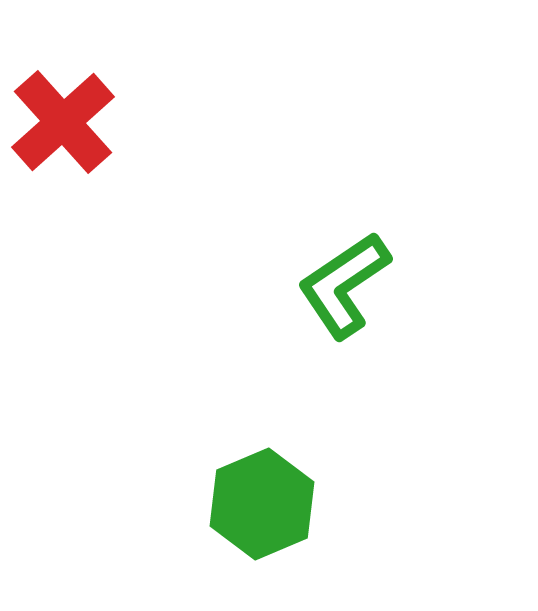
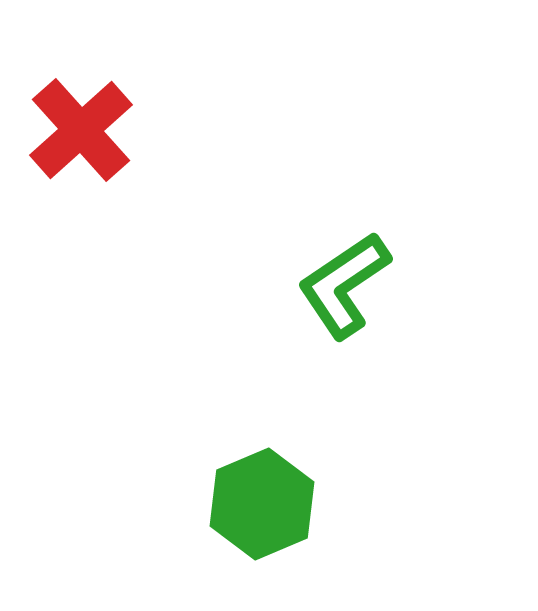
red cross: moved 18 px right, 8 px down
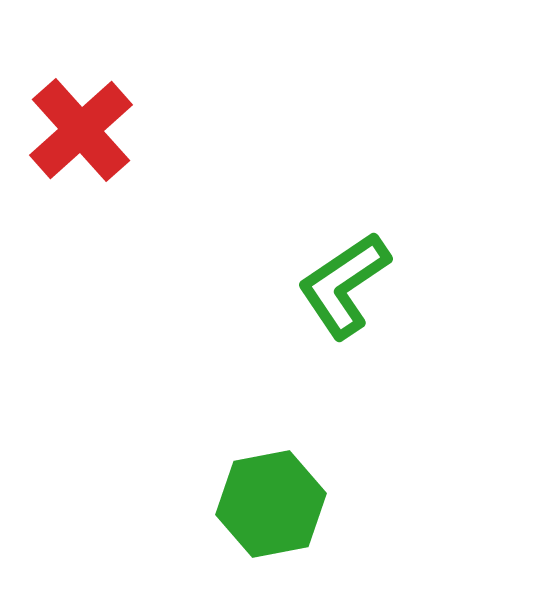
green hexagon: moved 9 px right; rotated 12 degrees clockwise
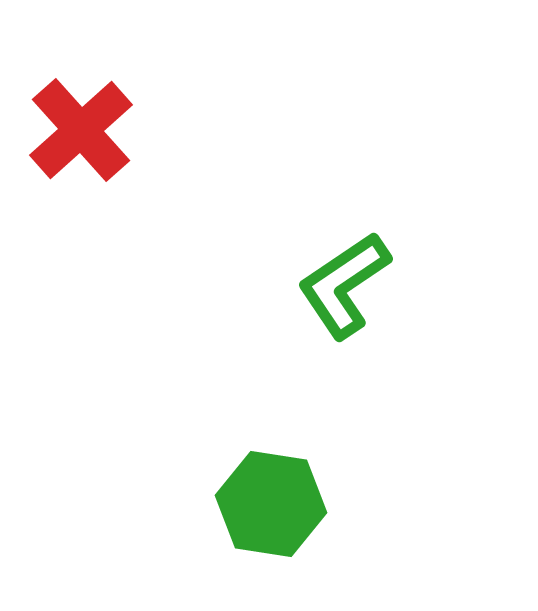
green hexagon: rotated 20 degrees clockwise
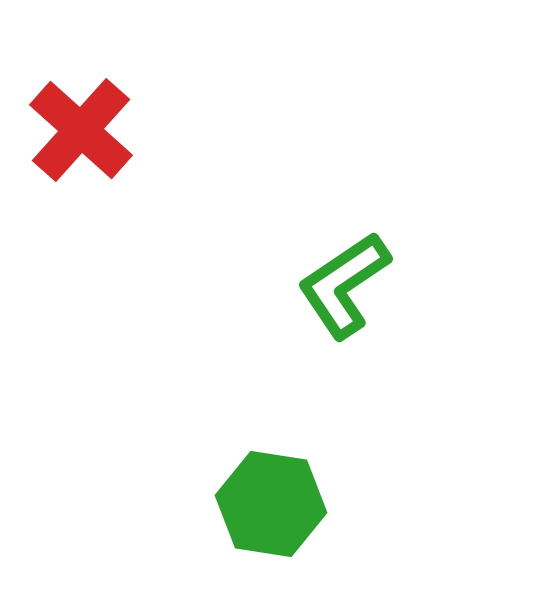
red cross: rotated 6 degrees counterclockwise
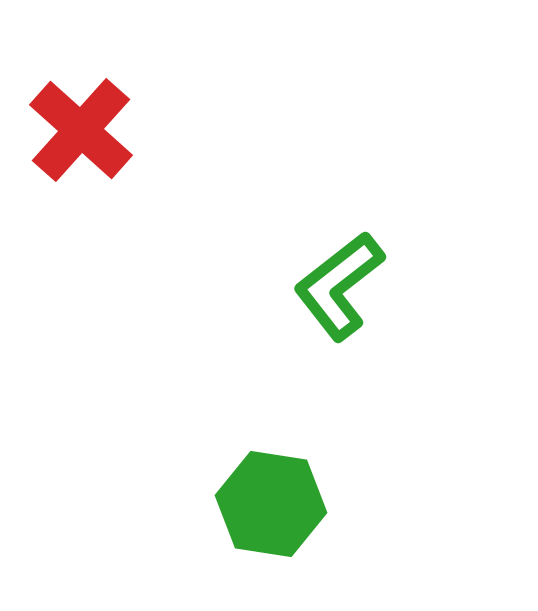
green L-shape: moved 5 px left, 1 px down; rotated 4 degrees counterclockwise
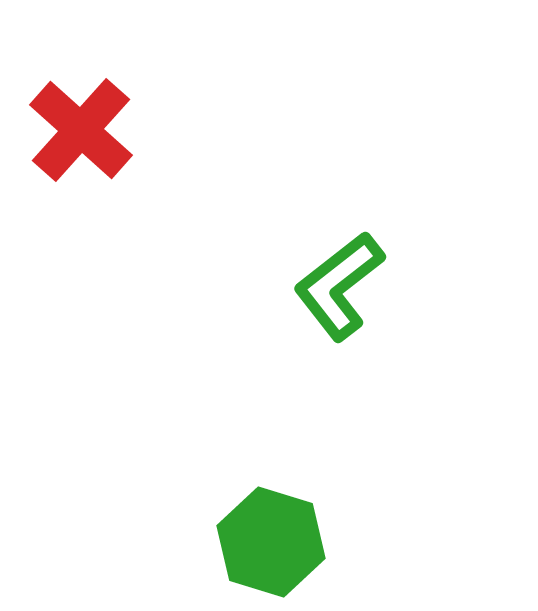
green hexagon: moved 38 px down; rotated 8 degrees clockwise
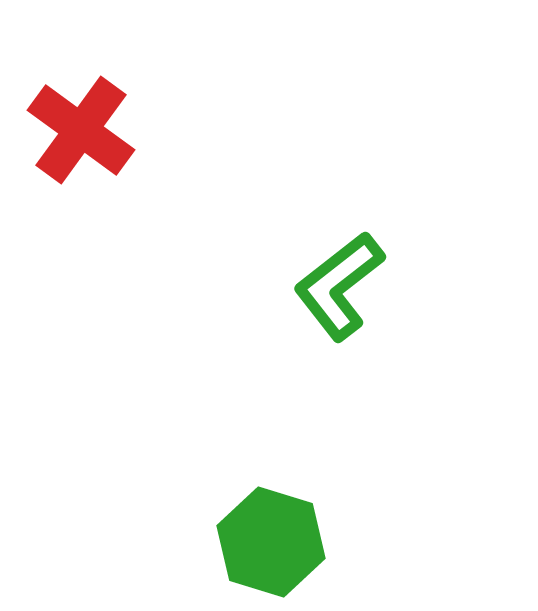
red cross: rotated 6 degrees counterclockwise
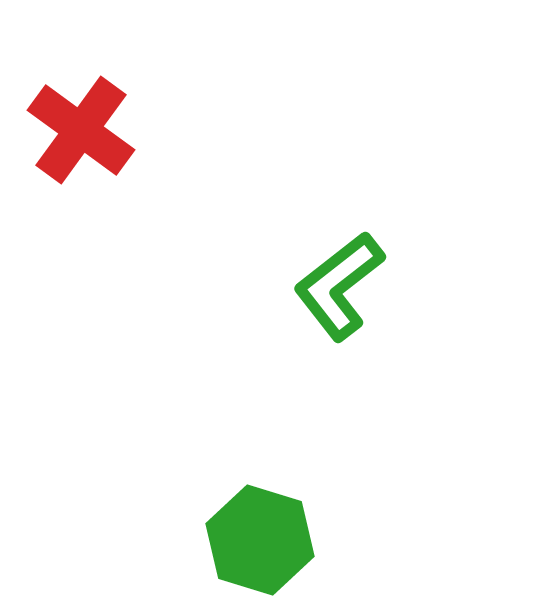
green hexagon: moved 11 px left, 2 px up
